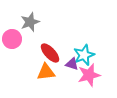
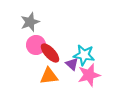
pink circle: moved 24 px right, 6 px down
cyan star: rotated 30 degrees clockwise
purple triangle: rotated 24 degrees clockwise
orange triangle: moved 3 px right, 4 px down
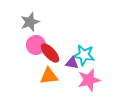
purple triangle: moved 1 px up; rotated 32 degrees counterclockwise
pink star: moved 5 px down
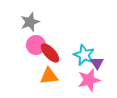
cyan star: rotated 15 degrees clockwise
purple triangle: moved 25 px right; rotated 48 degrees clockwise
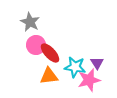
gray star: rotated 24 degrees counterclockwise
cyan star: moved 9 px left, 12 px down; rotated 15 degrees counterclockwise
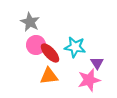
cyan star: moved 20 px up
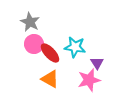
pink circle: moved 2 px left, 1 px up
orange triangle: moved 1 px right, 3 px down; rotated 36 degrees clockwise
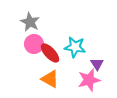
purple triangle: moved 1 px down
